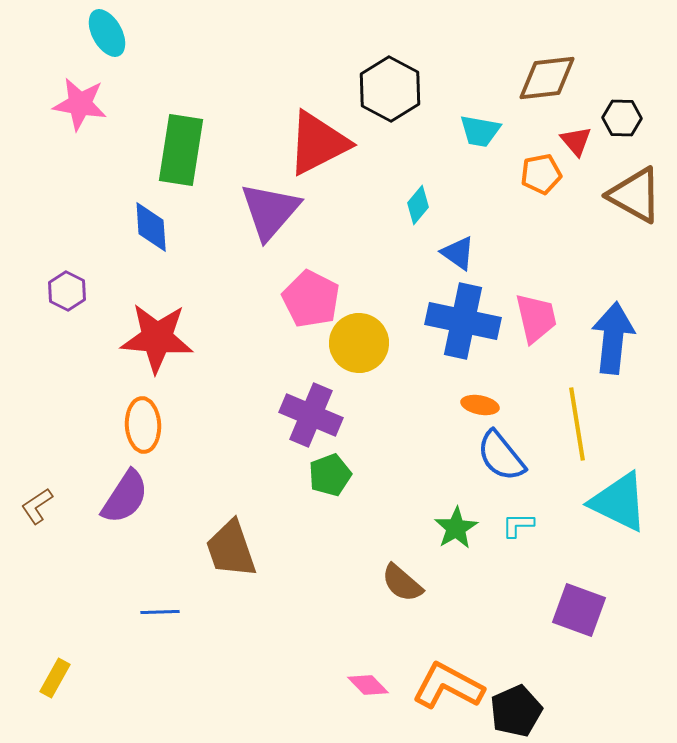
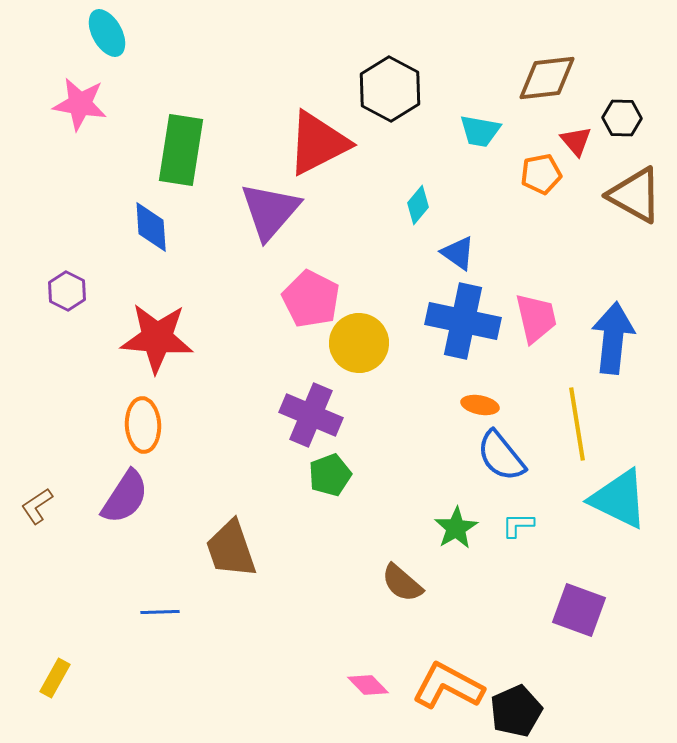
cyan triangle at (619, 502): moved 3 px up
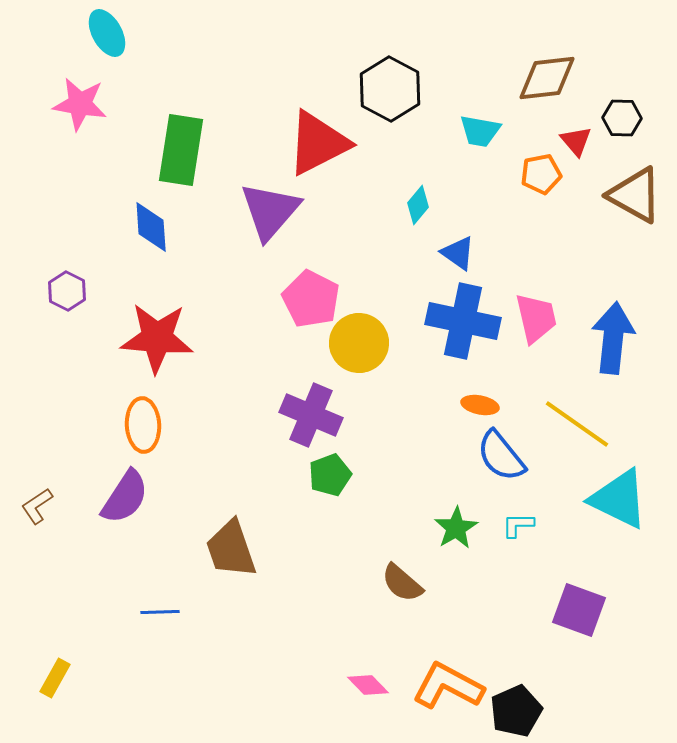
yellow line at (577, 424): rotated 46 degrees counterclockwise
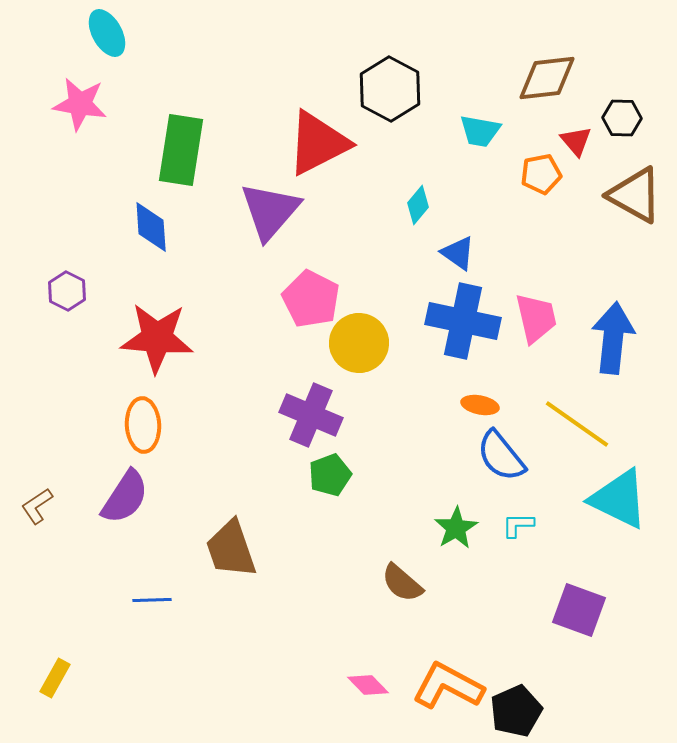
blue line at (160, 612): moved 8 px left, 12 px up
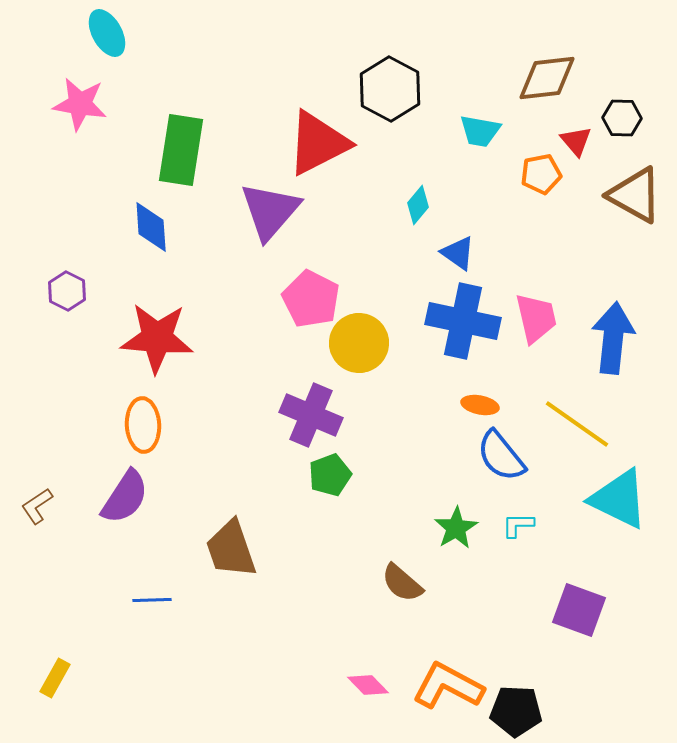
black pentagon at (516, 711): rotated 27 degrees clockwise
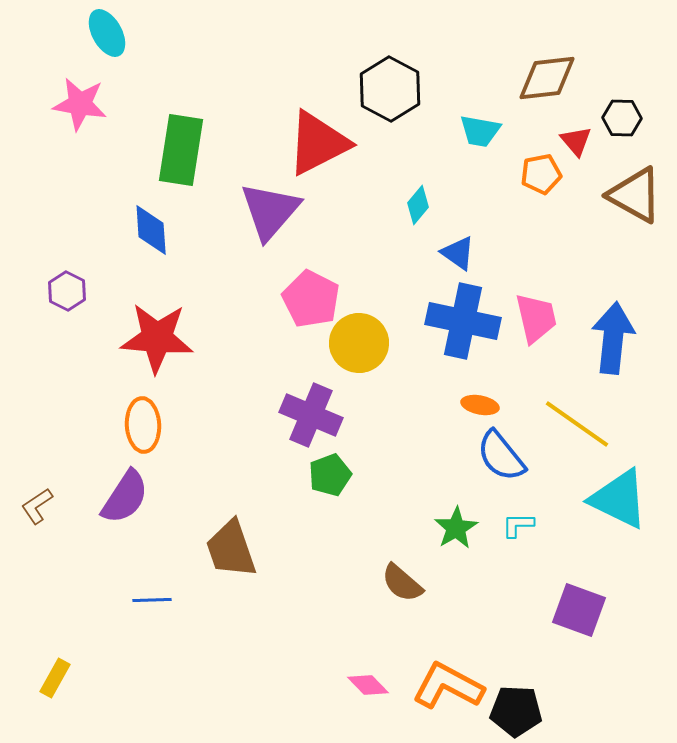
blue diamond at (151, 227): moved 3 px down
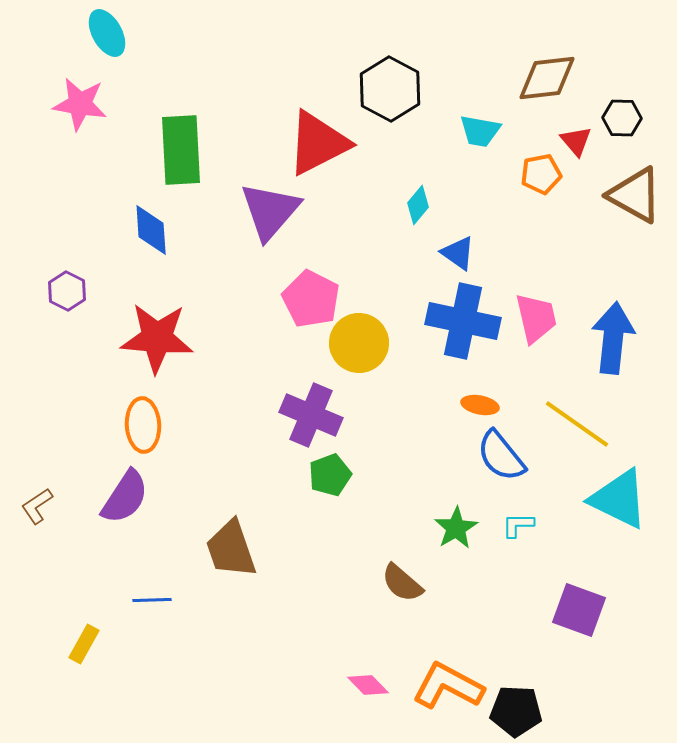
green rectangle at (181, 150): rotated 12 degrees counterclockwise
yellow rectangle at (55, 678): moved 29 px right, 34 px up
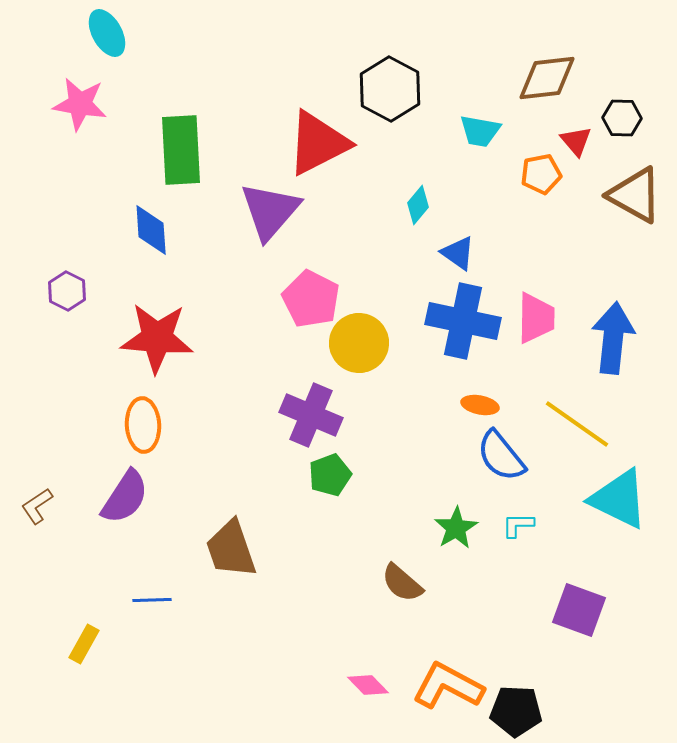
pink trapezoid at (536, 318): rotated 14 degrees clockwise
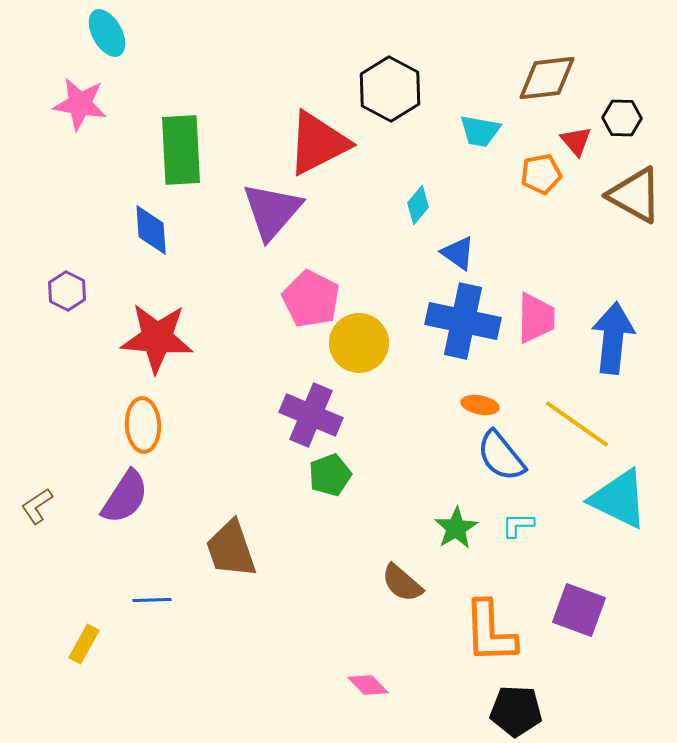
purple triangle at (270, 211): moved 2 px right
orange L-shape at (448, 686): moved 42 px right, 54 px up; rotated 120 degrees counterclockwise
